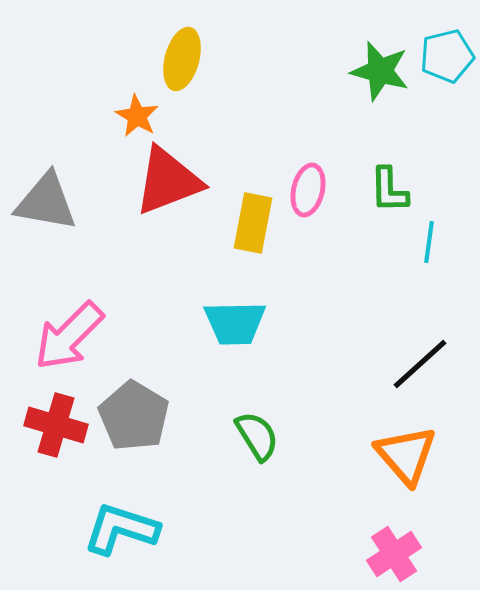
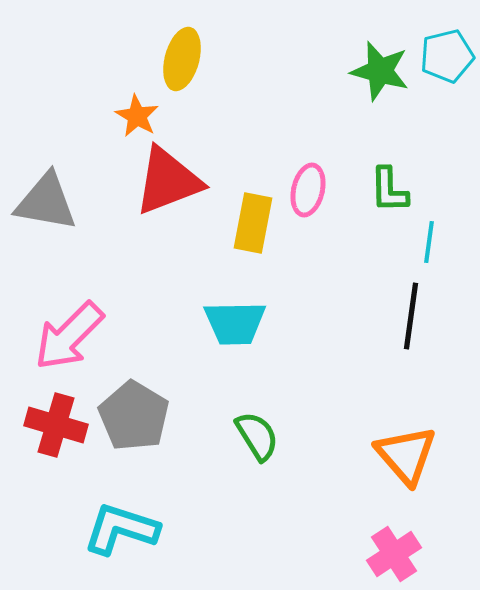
black line: moved 9 px left, 48 px up; rotated 40 degrees counterclockwise
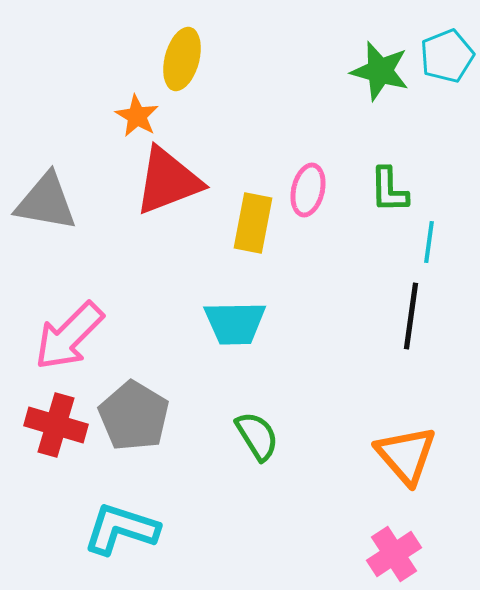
cyan pentagon: rotated 8 degrees counterclockwise
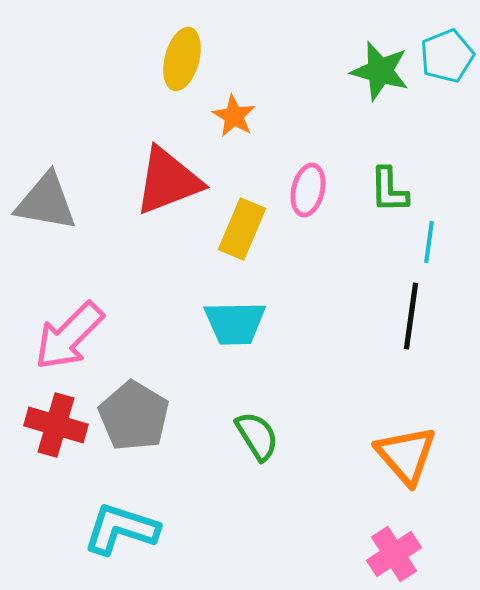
orange star: moved 97 px right
yellow rectangle: moved 11 px left, 6 px down; rotated 12 degrees clockwise
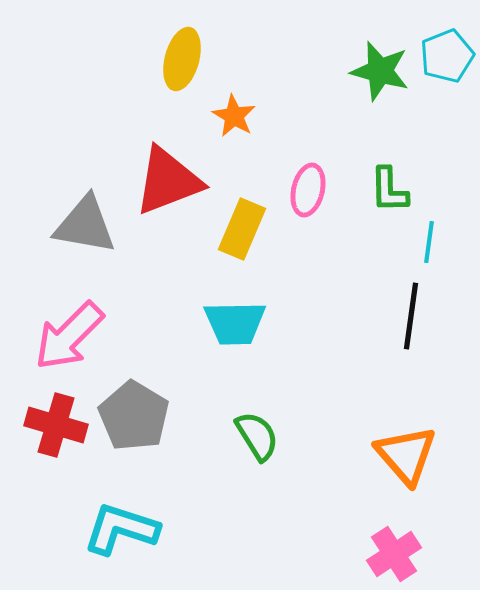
gray triangle: moved 39 px right, 23 px down
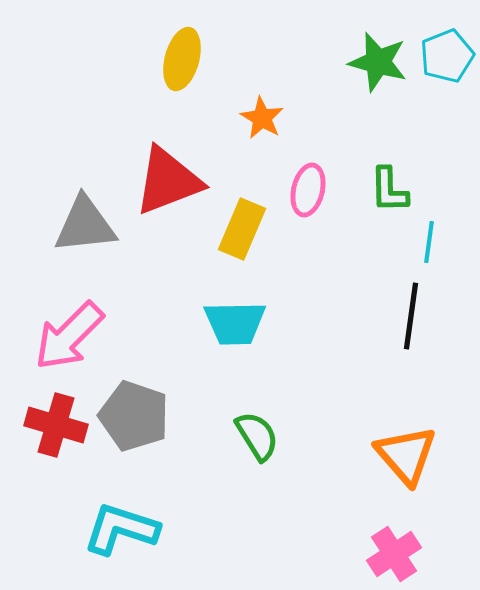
green star: moved 2 px left, 9 px up
orange star: moved 28 px right, 2 px down
gray triangle: rotated 16 degrees counterclockwise
gray pentagon: rotated 12 degrees counterclockwise
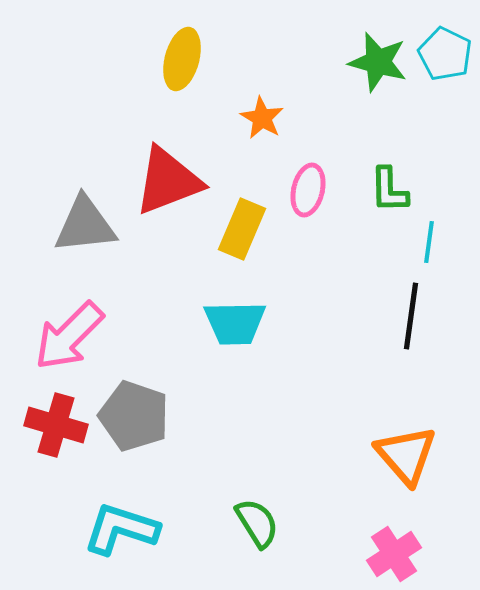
cyan pentagon: moved 2 px left, 2 px up; rotated 24 degrees counterclockwise
green semicircle: moved 87 px down
